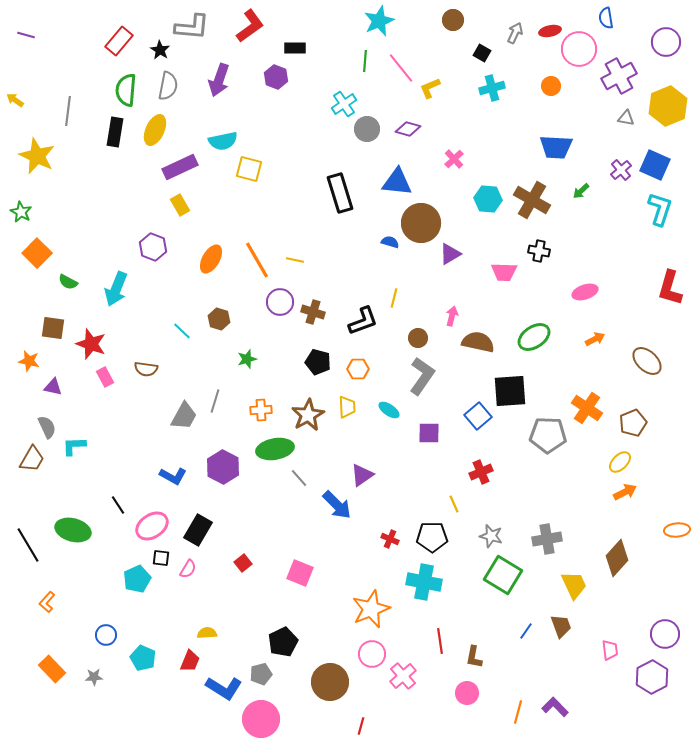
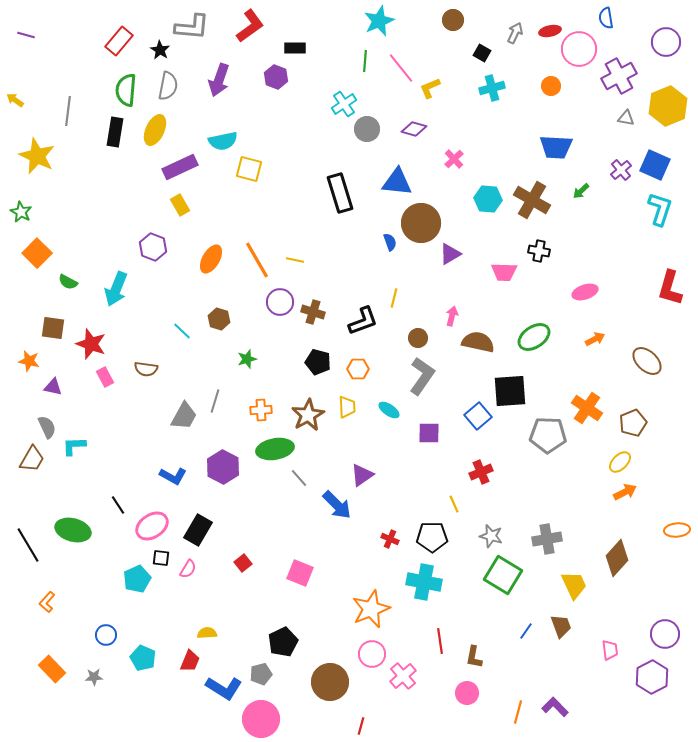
purple diamond at (408, 129): moved 6 px right
blue semicircle at (390, 242): rotated 54 degrees clockwise
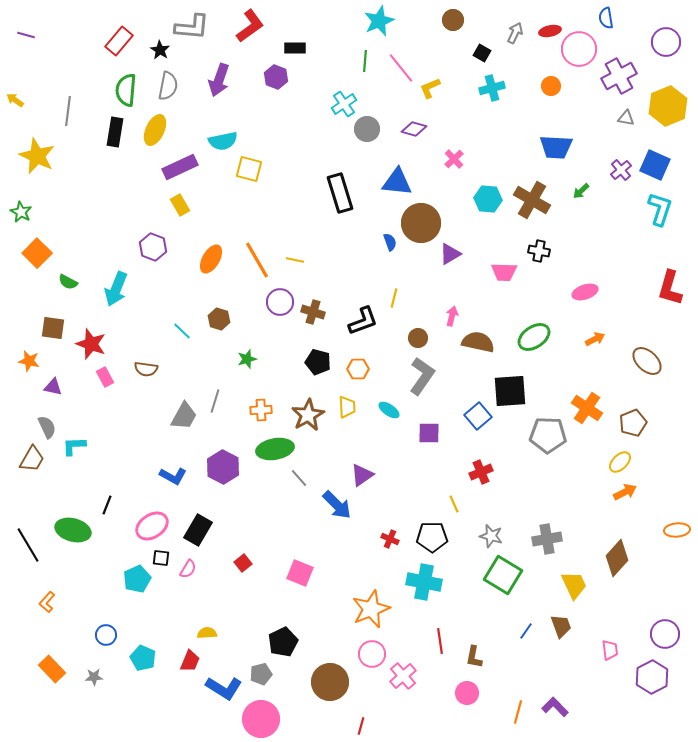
black line at (118, 505): moved 11 px left; rotated 54 degrees clockwise
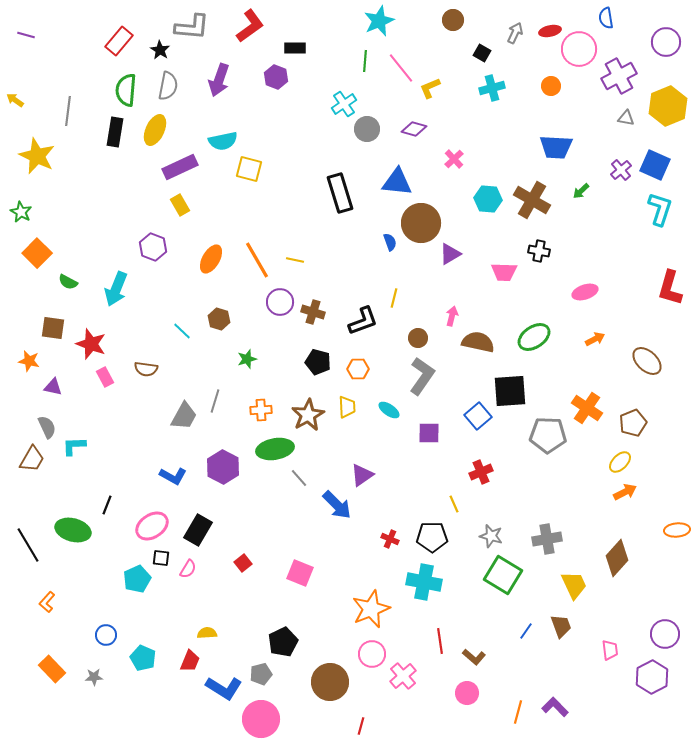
brown L-shape at (474, 657): rotated 60 degrees counterclockwise
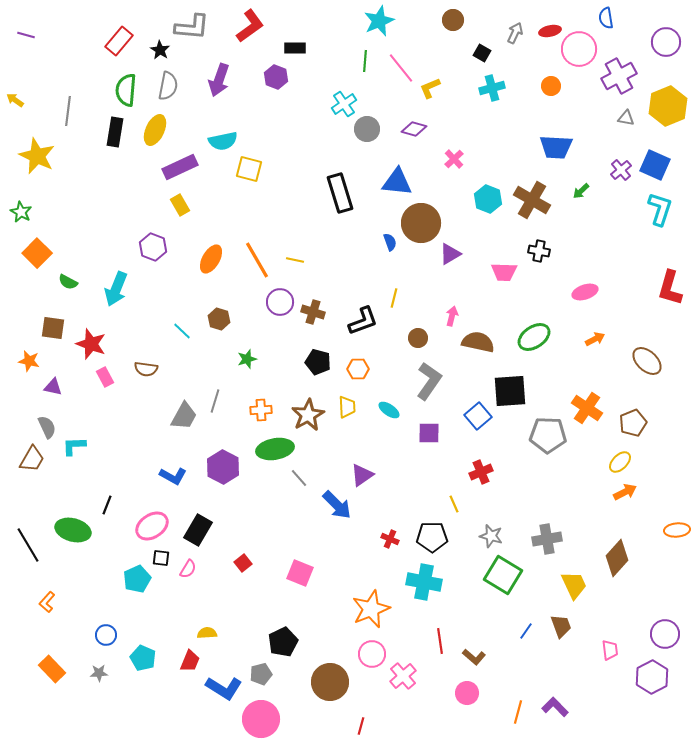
cyan hexagon at (488, 199): rotated 16 degrees clockwise
gray L-shape at (422, 376): moved 7 px right, 5 px down
gray star at (94, 677): moved 5 px right, 4 px up
